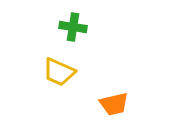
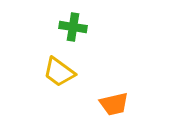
yellow trapezoid: rotated 12 degrees clockwise
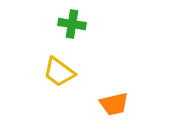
green cross: moved 1 px left, 3 px up
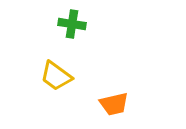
yellow trapezoid: moved 3 px left, 4 px down
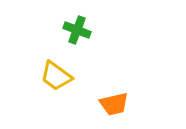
green cross: moved 5 px right, 6 px down; rotated 12 degrees clockwise
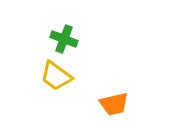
green cross: moved 13 px left, 9 px down
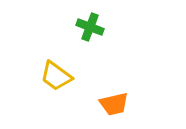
green cross: moved 26 px right, 12 px up
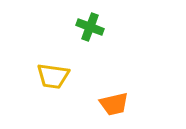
yellow trapezoid: moved 3 px left; rotated 28 degrees counterclockwise
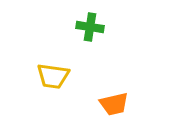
green cross: rotated 12 degrees counterclockwise
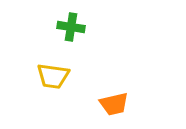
green cross: moved 19 px left
